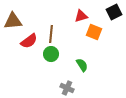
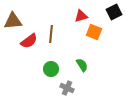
green circle: moved 15 px down
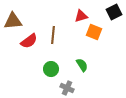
brown line: moved 2 px right, 1 px down
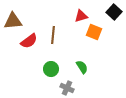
black square: rotated 21 degrees counterclockwise
green semicircle: moved 2 px down
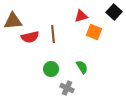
brown line: moved 1 px up; rotated 12 degrees counterclockwise
red semicircle: moved 1 px right, 4 px up; rotated 24 degrees clockwise
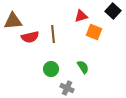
black square: moved 1 px left, 1 px up
green semicircle: moved 1 px right
